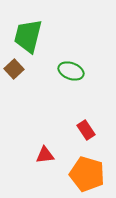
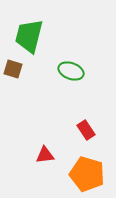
green trapezoid: moved 1 px right
brown square: moved 1 px left; rotated 30 degrees counterclockwise
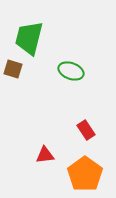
green trapezoid: moved 2 px down
orange pentagon: moved 2 px left; rotated 20 degrees clockwise
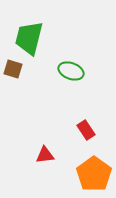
orange pentagon: moved 9 px right
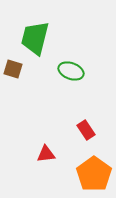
green trapezoid: moved 6 px right
red triangle: moved 1 px right, 1 px up
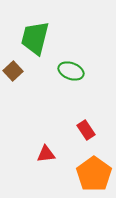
brown square: moved 2 px down; rotated 30 degrees clockwise
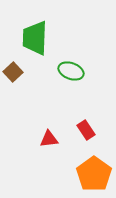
green trapezoid: rotated 12 degrees counterclockwise
brown square: moved 1 px down
red triangle: moved 3 px right, 15 px up
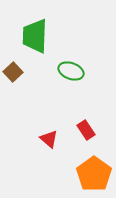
green trapezoid: moved 2 px up
red triangle: rotated 48 degrees clockwise
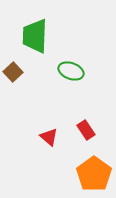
red triangle: moved 2 px up
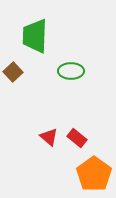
green ellipse: rotated 20 degrees counterclockwise
red rectangle: moved 9 px left, 8 px down; rotated 18 degrees counterclockwise
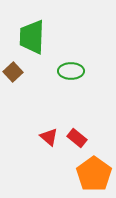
green trapezoid: moved 3 px left, 1 px down
